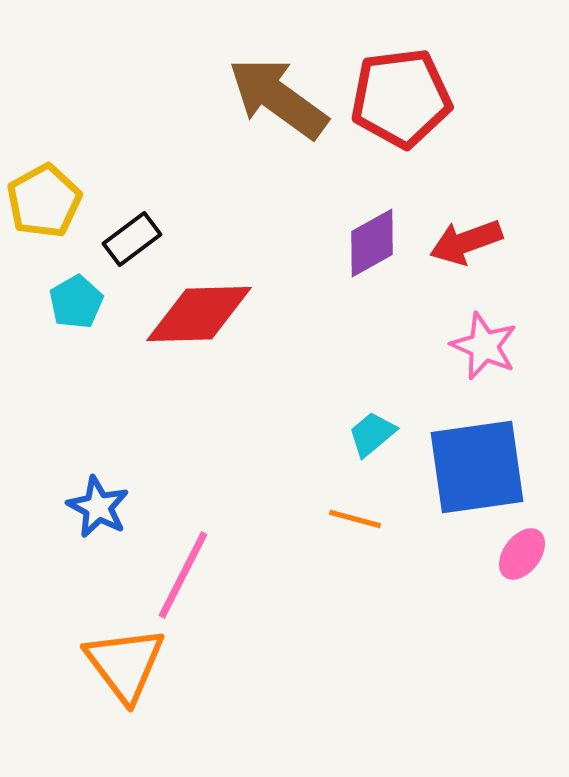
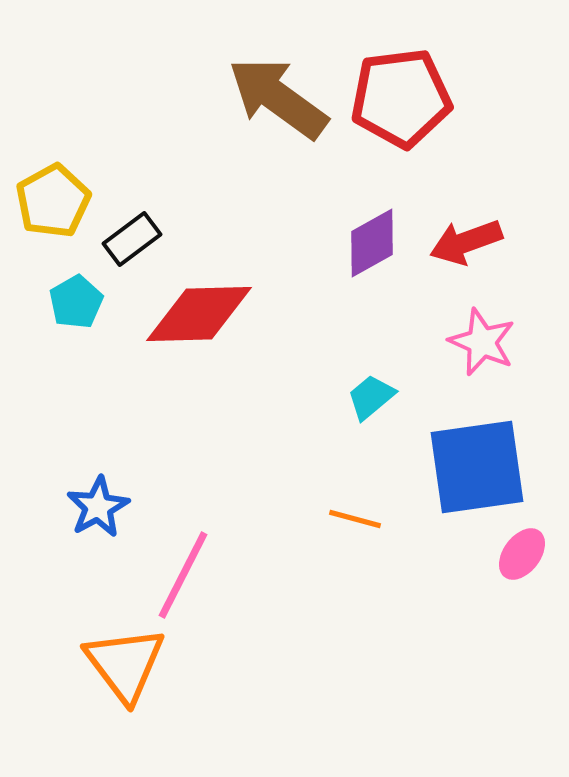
yellow pentagon: moved 9 px right
pink star: moved 2 px left, 4 px up
cyan trapezoid: moved 1 px left, 37 px up
blue star: rotated 16 degrees clockwise
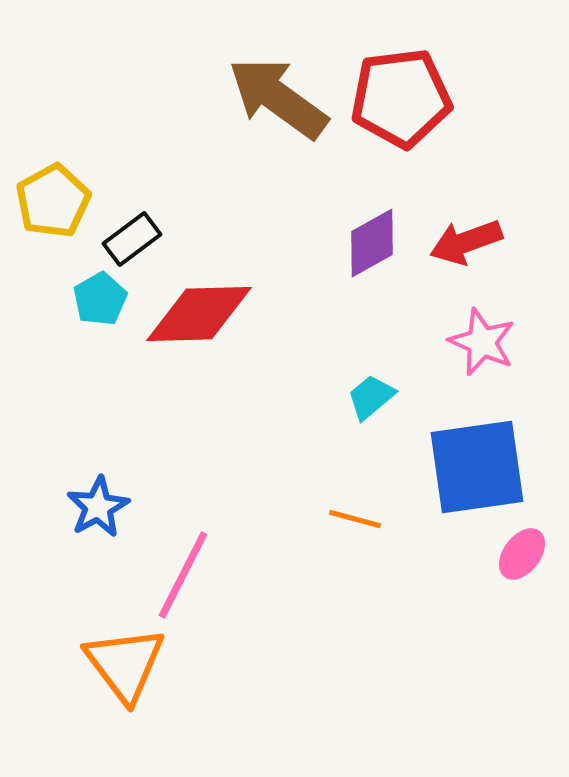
cyan pentagon: moved 24 px right, 3 px up
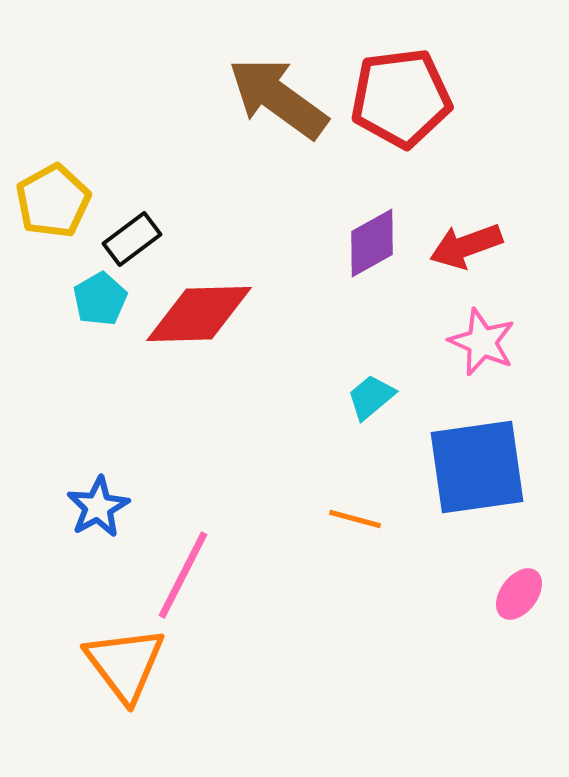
red arrow: moved 4 px down
pink ellipse: moved 3 px left, 40 px down
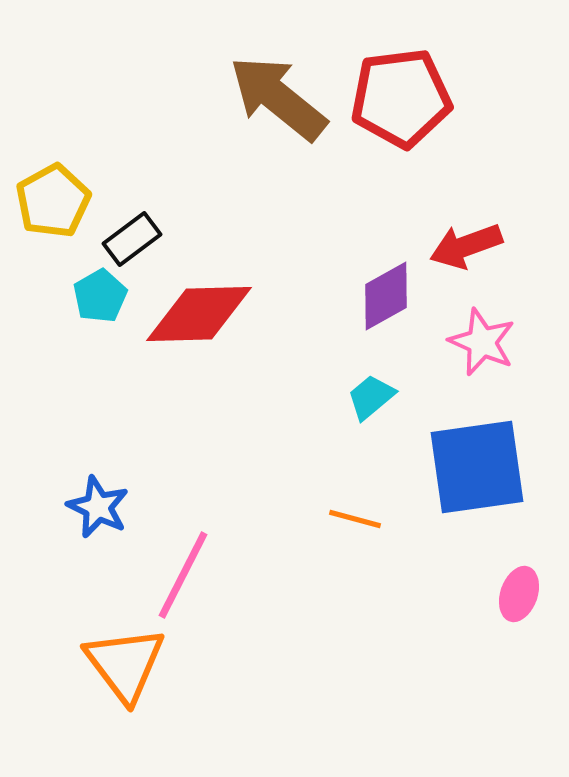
brown arrow: rotated 3 degrees clockwise
purple diamond: moved 14 px right, 53 px down
cyan pentagon: moved 3 px up
blue star: rotated 18 degrees counterclockwise
pink ellipse: rotated 18 degrees counterclockwise
